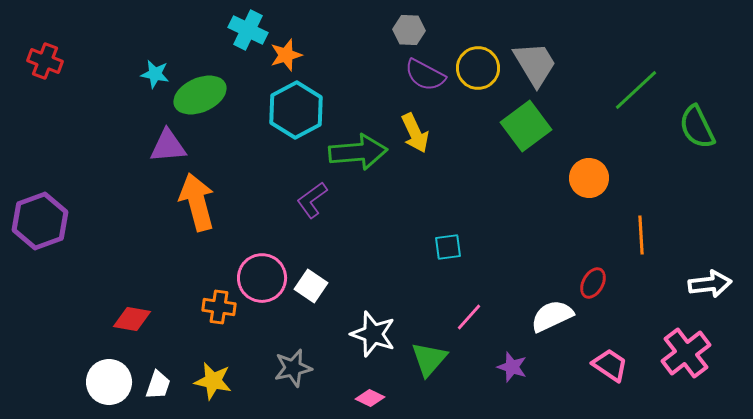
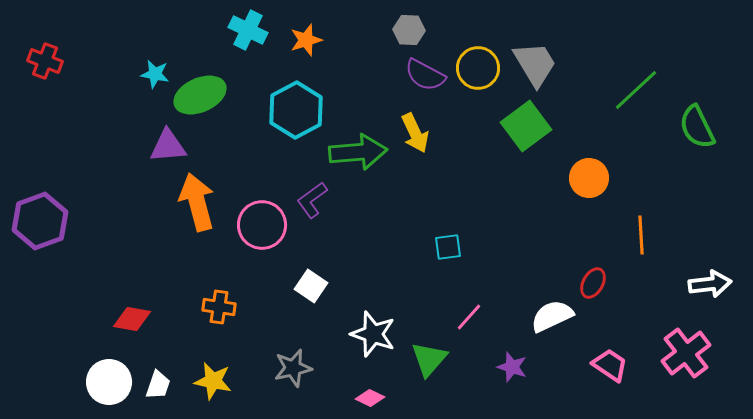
orange star: moved 20 px right, 15 px up
pink circle: moved 53 px up
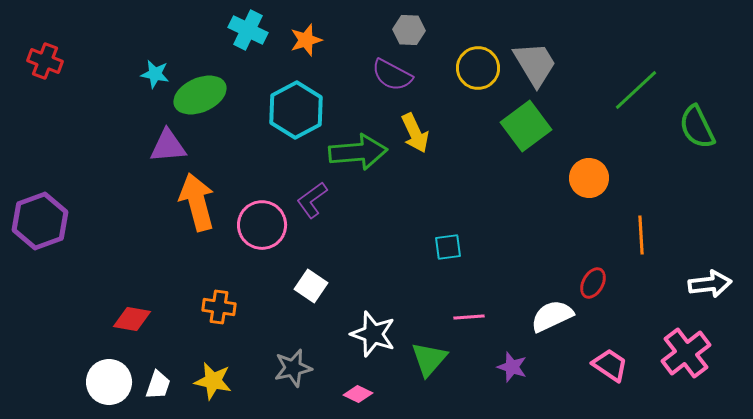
purple semicircle: moved 33 px left
pink line: rotated 44 degrees clockwise
pink diamond: moved 12 px left, 4 px up
